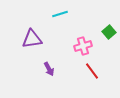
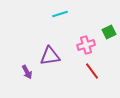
green square: rotated 16 degrees clockwise
purple triangle: moved 18 px right, 17 px down
pink cross: moved 3 px right, 1 px up
purple arrow: moved 22 px left, 3 px down
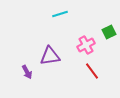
pink cross: rotated 12 degrees counterclockwise
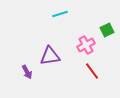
green square: moved 2 px left, 2 px up
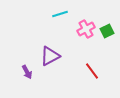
green square: moved 1 px down
pink cross: moved 16 px up
purple triangle: rotated 20 degrees counterclockwise
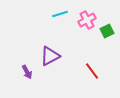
pink cross: moved 1 px right, 9 px up
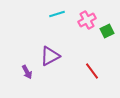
cyan line: moved 3 px left
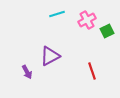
red line: rotated 18 degrees clockwise
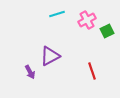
purple arrow: moved 3 px right
